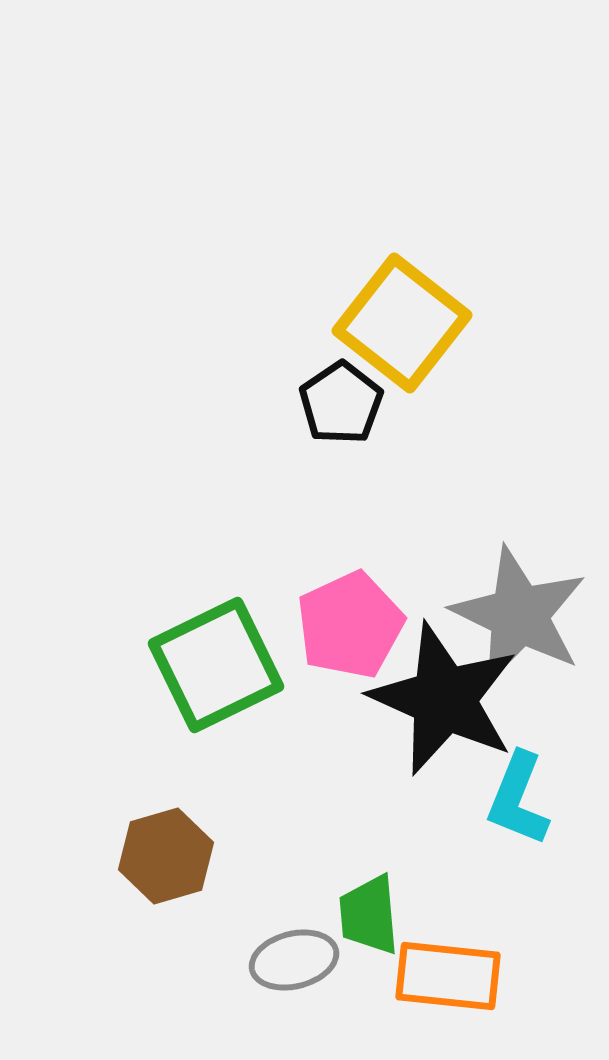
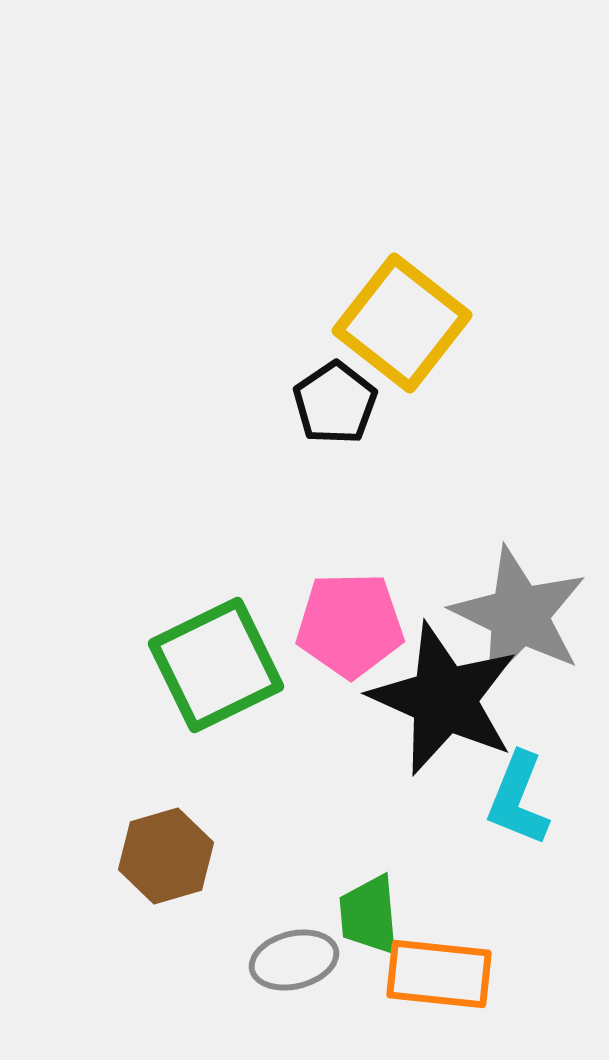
black pentagon: moved 6 px left
pink pentagon: rotated 24 degrees clockwise
orange rectangle: moved 9 px left, 2 px up
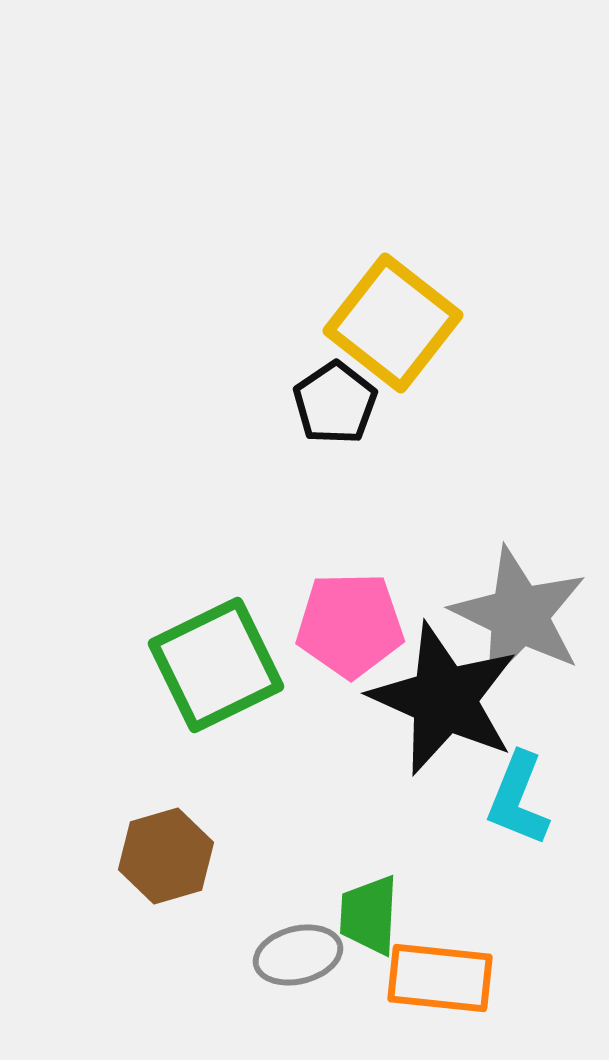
yellow square: moved 9 px left
green trapezoid: rotated 8 degrees clockwise
gray ellipse: moved 4 px right, 5 px up
orange rectangle: moved 1 px right, 4 px down
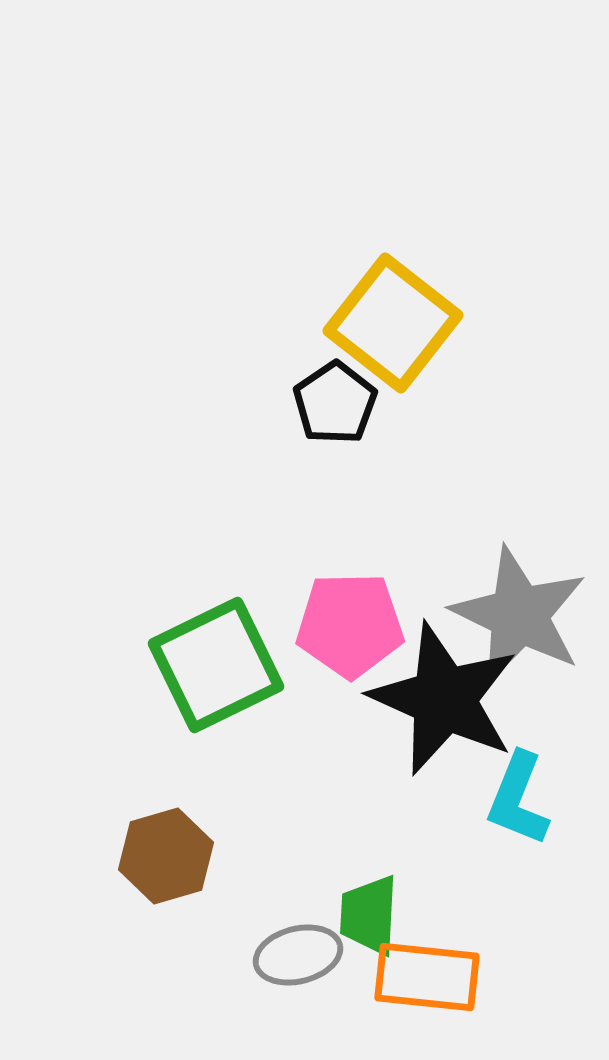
orange rectangle: moved 13 px left, 1 px up
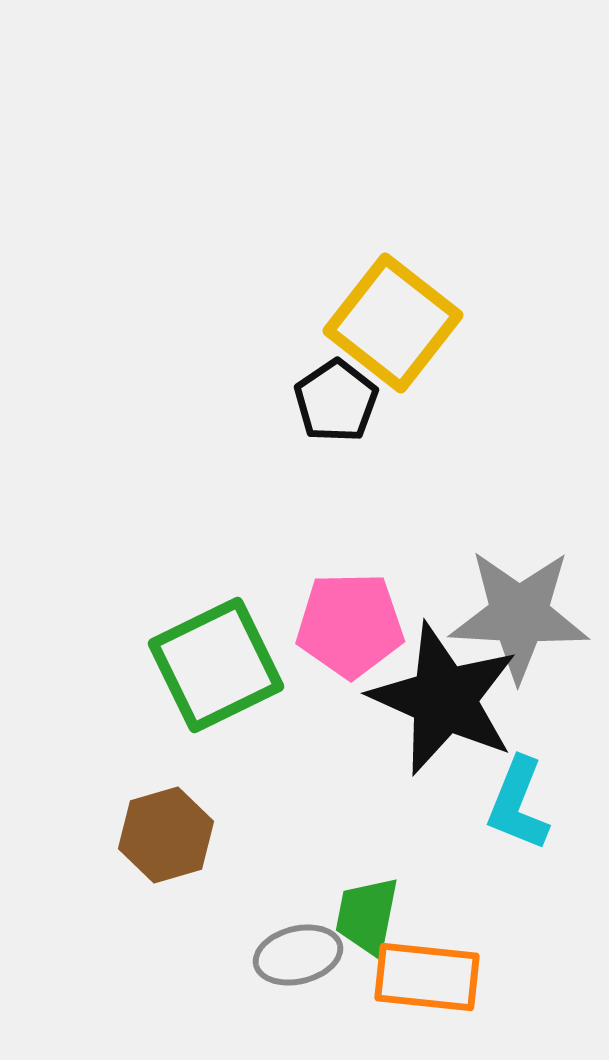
black pentagon: moved 1 px right, 2 px up
gray star: rotated 23 degrees counterclockwise
cyan L-shape: moved 5 px down
brown hexagon: moved 21 px up
green trapezoid: moved 2 px left, 1 px down; rotated 8 degrees clockwise
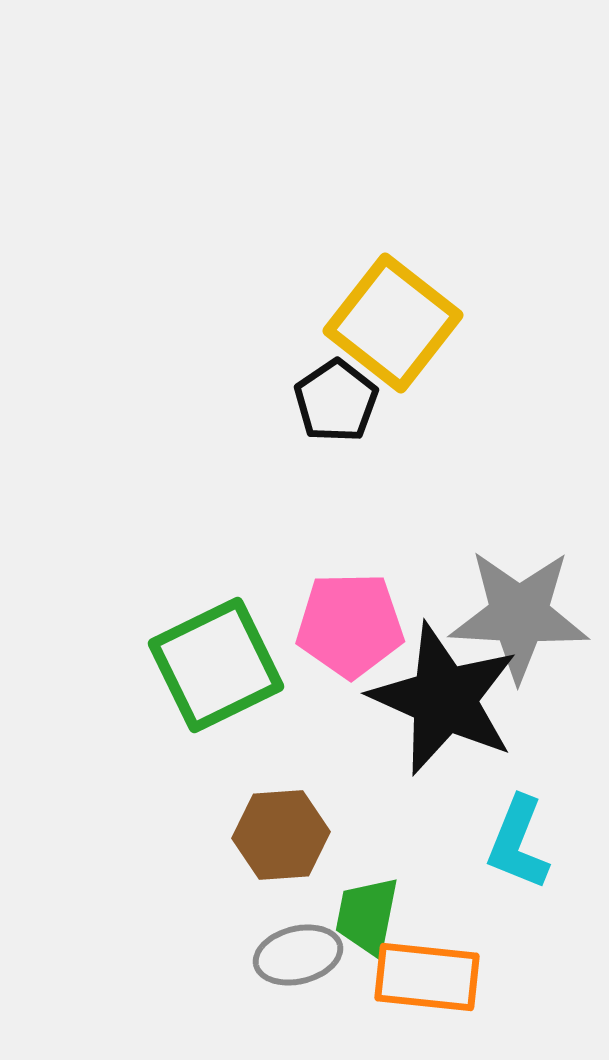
cyan L-shape: moved 39 px down
brown hexagon: moved 115 px right; rotated 12 degrees clockwise
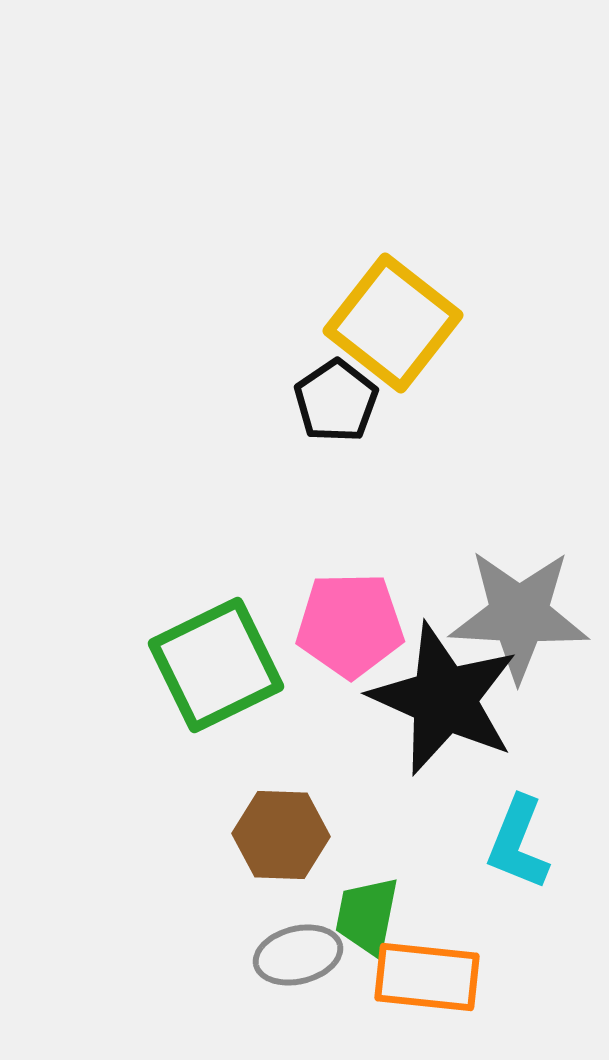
brown hexagon: rotated 6 degrees clockwise
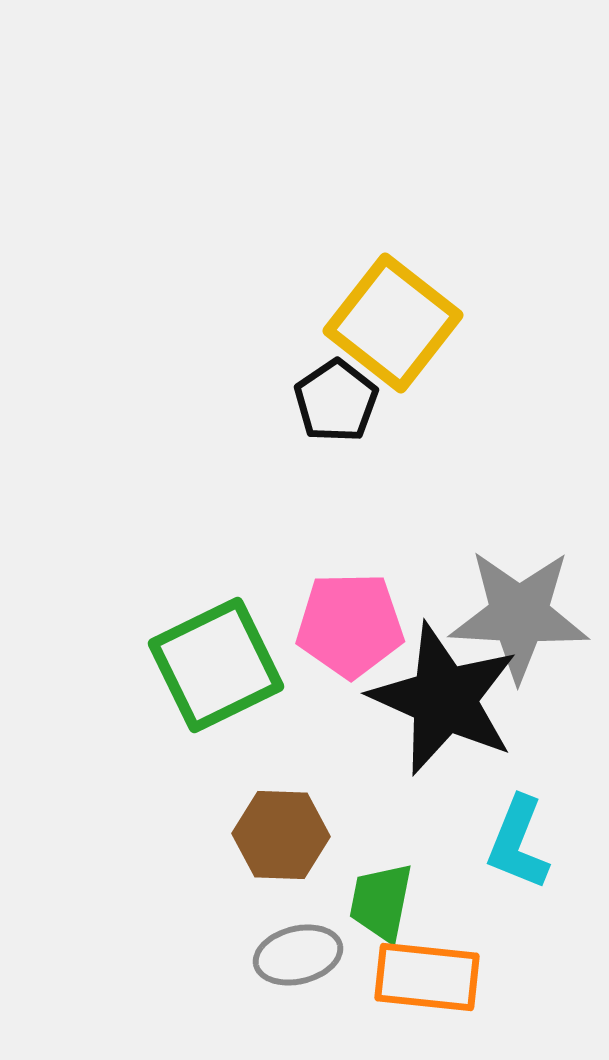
green trapezoid: moved 14 px right, 14 px up
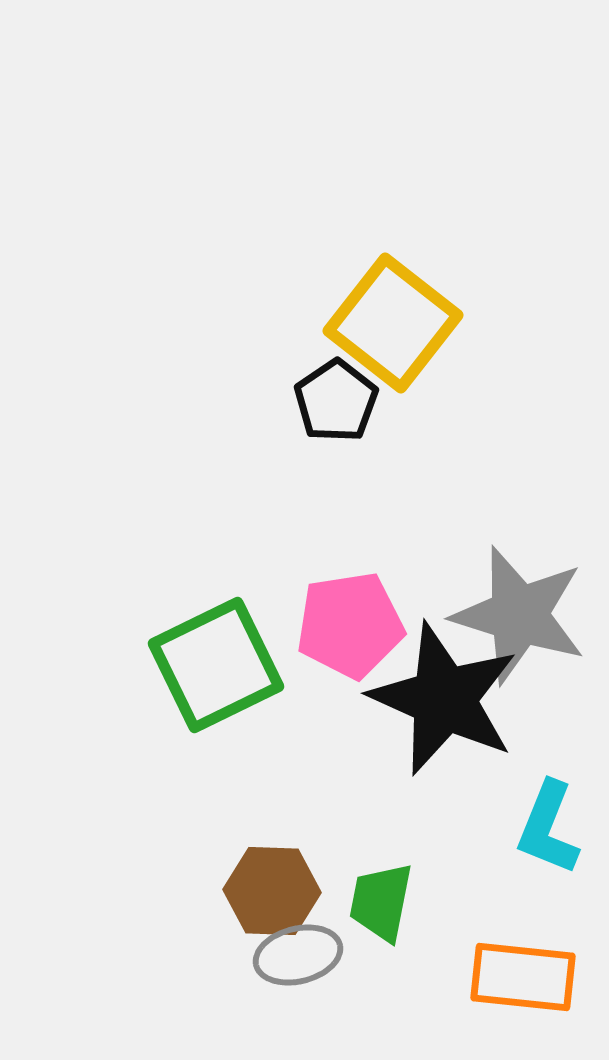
gray star: rotated 14 degrees clockwise
pink pentagon: rotated 8 degrees counterclockwise
brown hexagon: moved 9 px left, 56 px down
cyan L-shape: moved 30 px right, 15 px up
orange rectangle: moved 96 px right
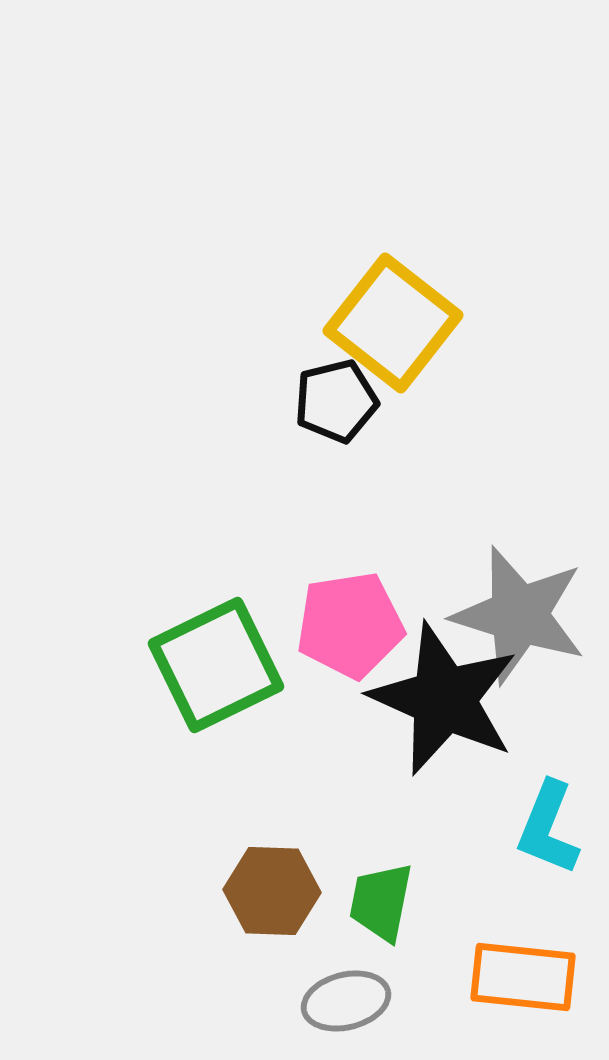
black pentagon: rotated 20 degrees clockwise
gray ellipse: moved 48 px right, 46 px down
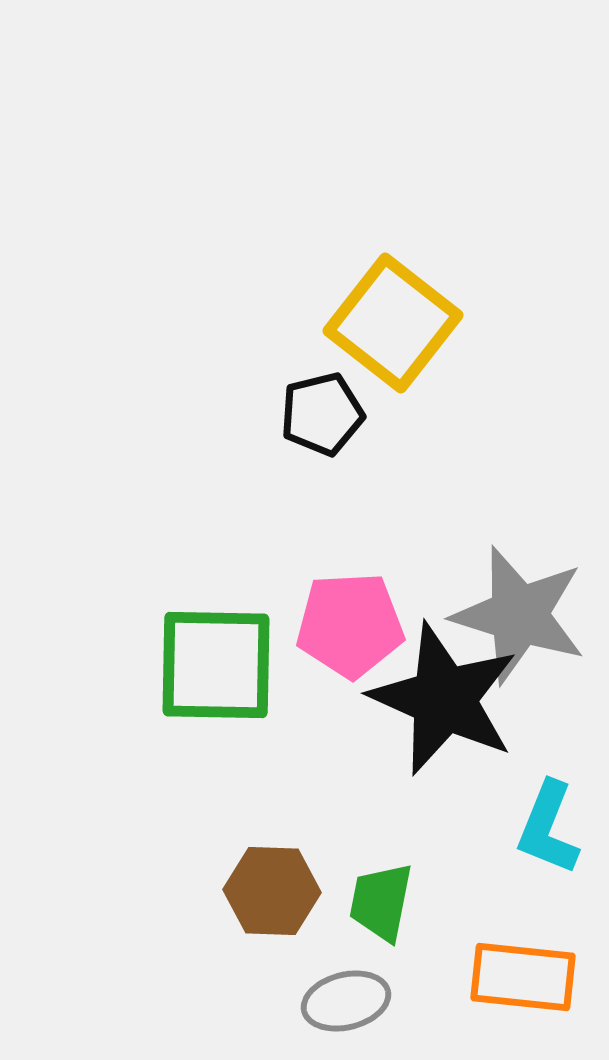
black pentagon: moved 14 px left, 13 px down
pink pentagon: rotated 6 degrees clockwise
green square: rotated 27 degrees clockwise
